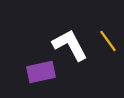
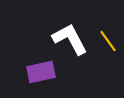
white L-shape: moved 6 px up
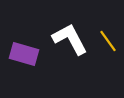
purple rectangle: moved 17 px left, 18 px up; rotated 28 degrees clockwise
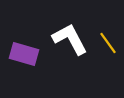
yellow line: moved 2 px down
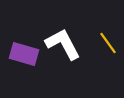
white L-shape: moved 7 px left, 5 px down
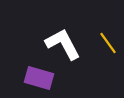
purple rectangle: moved 15 px right, 24 px down
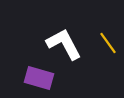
white L-shape: moved 1 px right
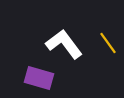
white L-shape: rotated 9 degrees counterclockwise
